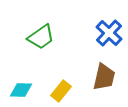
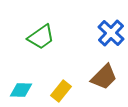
blue cross: moved 2 px right
brown trapezoid: rotated 32 degrees clockwise
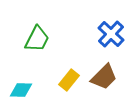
blue cross: moved 1 px down
green trapezoid: moved 4 px left, 2 px down; rotated 28 degrees counterclockwise
yellow rectangle: moved 8 px right, 11 px up
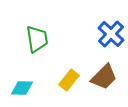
green trapezoid: rotated 36 degrees counterclockwise
cyan diamond: moved 1 px right, 2 px up
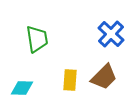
yellow rectangle: moved 1 px right; rotated 35 degrees counterclockwise
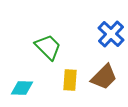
green trapezoid: moved 11 px right, 8 px down; rotated 36 degrees counterclockwise
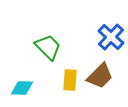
blue cross: moved 3 px down
brown trapezoid: moved 4 px left, 1 px up
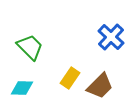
green trapezoid: moved 18 px left
brown trapezoid: moved 10 px down
yellow rectangle: moved 2 px up; rotated 30 degrees clockwise
